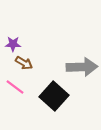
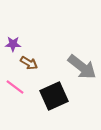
brown arrow: moved 5 px right
gray arrow: rotated 40 degrees clockwise
black square: rotated 24 degrees clockwise
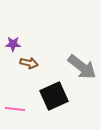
brown arrow: rotated 18 degrees counterclockwise
pink line: moved 22 px down; rotated 30 degrees counterclockwise
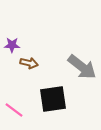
purple star: moved 1 px left, 1 px down
black square: moved 1 px left, 3 px down; rotated 16 degrees clockwise
pink line: moved 1 px left, 1 px down; rotated 30 degrees clockwise
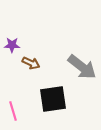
brown arrow: moved 2 px right; rotated 12 degrees clockwise
pink line: moved 1 px left, 1 px down; rotated 36 degrees clockwise
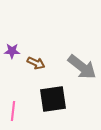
purple star: moved 6 px down
brown arrow: moved 5 px right
pink line: rotated 24 degrees clockwise
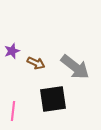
purple star: rotated 21 degrees counterclockwise
gray arrow: moved 7 px left
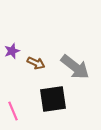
pink line: rotated 30 degrees counterclockwise
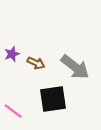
purple star: moved 3 px down
pink line: rotated 30 degrees counterclockwise
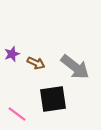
pink line: moved 4 px right, 3 px down
